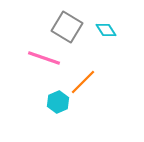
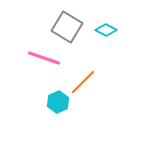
cyan diamond: rotated 30 degrees counterclockwise
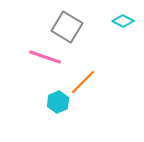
cyan diamond: moved 17 px right, 9 px up
pink line: moved 1 px right, 1 px up
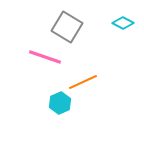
cyan diamond: moved 2 px down
orange line: rotated 20 degrees clockwise
cyan hexagon: moved 2 px right, 1 px down
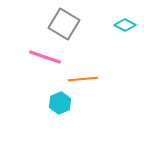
cyan diamond: moved 2 px right, 2 px down
gray square: moved 3 px left, 3 px up
orange line: moved 3 px up; rotated 20 degrees clockwise
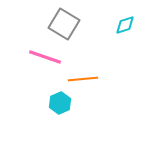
cyan diamond: rotated 45 degrees counterclockwise
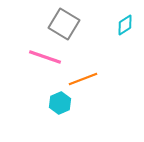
cyan diamond: rotated 15 degrees counterclockwise
orange line: rotated 16 degrees counterclockwise
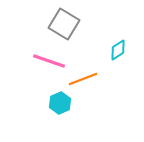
cyan diamond: moved 7 px left, 25 px down
pink line: moved 4 px right, 4 px down
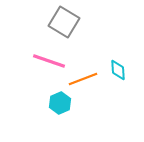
gray square: moved 2 px up
cyan diamond: moved 20 px down; rotated 60 degrees counterclockwise
